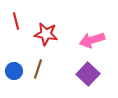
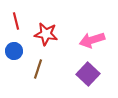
blue circle: moved 20 px up
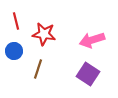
red star: moved 2 px left
purple square: rotated 10 degrees counterclockwise
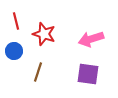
red star: rotated 10 degrees clockwise
pink arrow: moved 1 px left, 1 px up
brown line: moved 3 px down
purple square: rotated 25 degrees counterclockwise
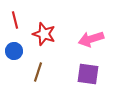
red line: moved 1 px left, 1 px up
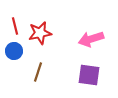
red line: moved 6 px down
red star: moved 4 px left, 1 px up; rotated 30 degrees counterclockwise
purple square: moved 1 px right, 1 px down
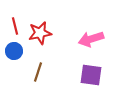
purple square: moved 2 px right
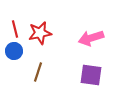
red line: moved 3 px down
pink arrow: moved 1 px up
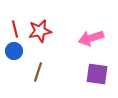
red star: moved 2 px up
purple square: moved 6 px right, 1 px up
